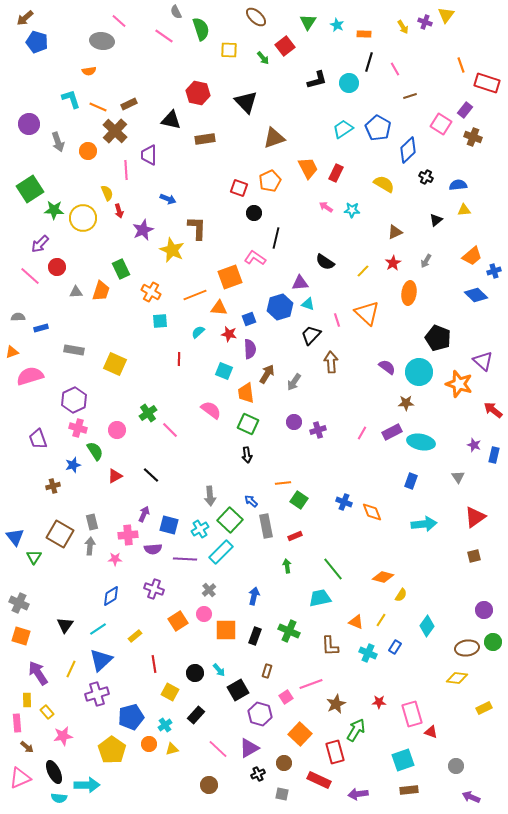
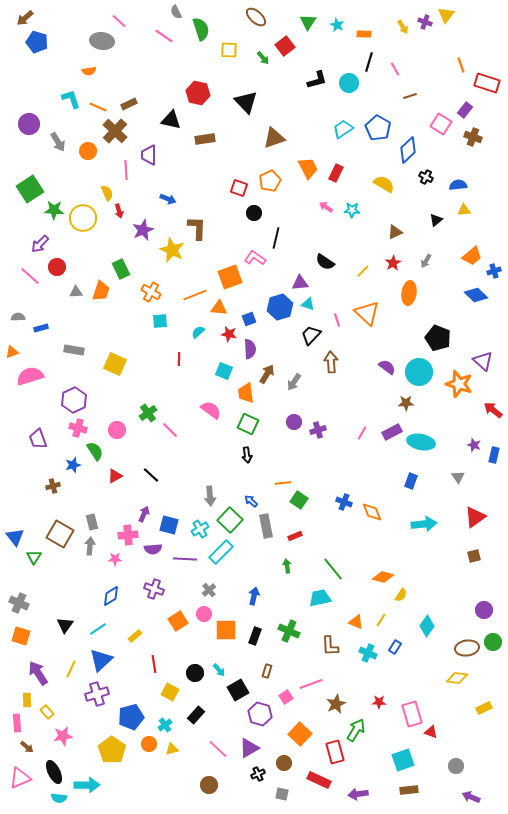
gray arrow at (58, 142): rotated 12 degrees counterclockwise
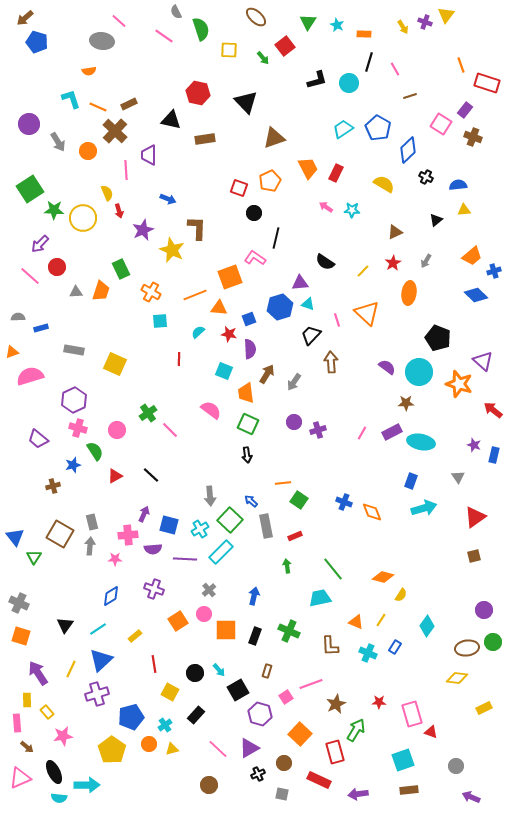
purple trapezoid at (38, 439): rotated 30 degrees counterclockwise
cyan arrow at (424, 524): moved 16 px up; rotated 10 degrees counterclockwise
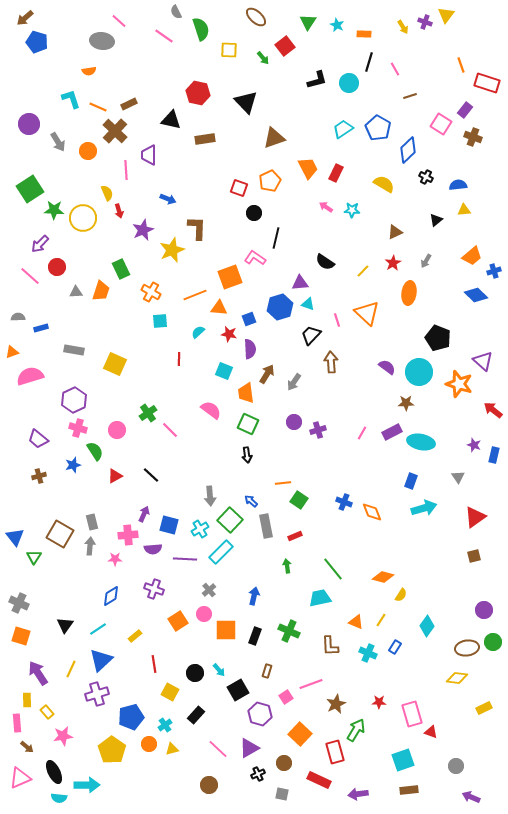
yellow star at (172, 250): rotated 25 degrees clockwise
brown cross at (53, 486): moved 14 px left, 10 px up
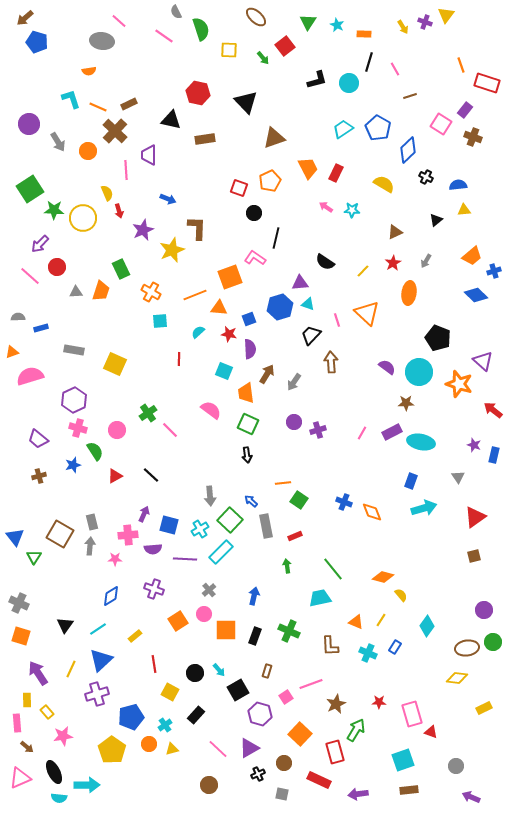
yellow semicircle at (401, 595): rotated 72 degrees counterclockwise
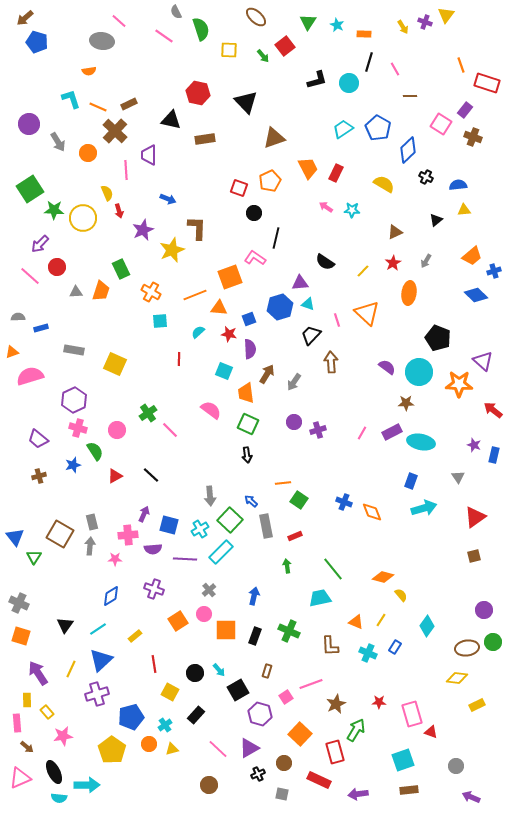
green arrow at (263, 58): moved 2 px up
brown line at (410, 96): rotated 16 degrees clockwise
orange circle at (88, 151): moved 2 px down
orange star at (459, 384): rotated 16 degrees counterclockwise
yellow rectangle at (484, 708): moved 7 px left, 3 px up
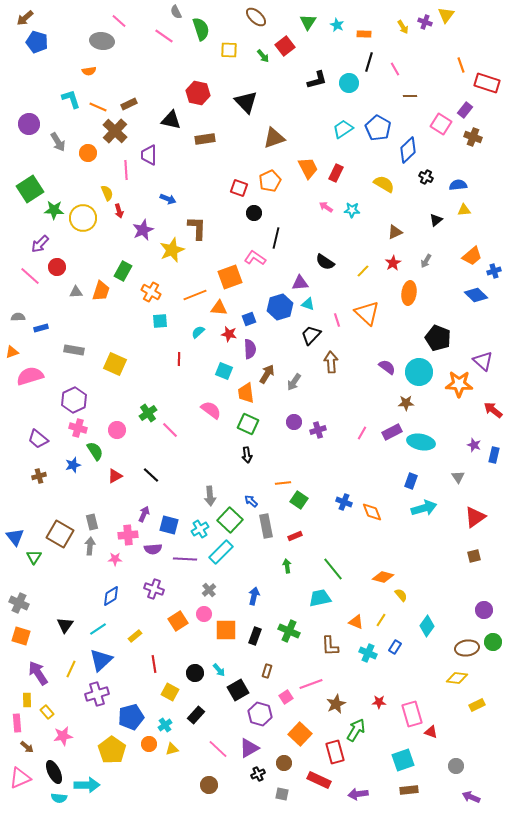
green rectangle at (121, 269): moved 2 px right, 2 px down; rotated 54 degrees clockwise
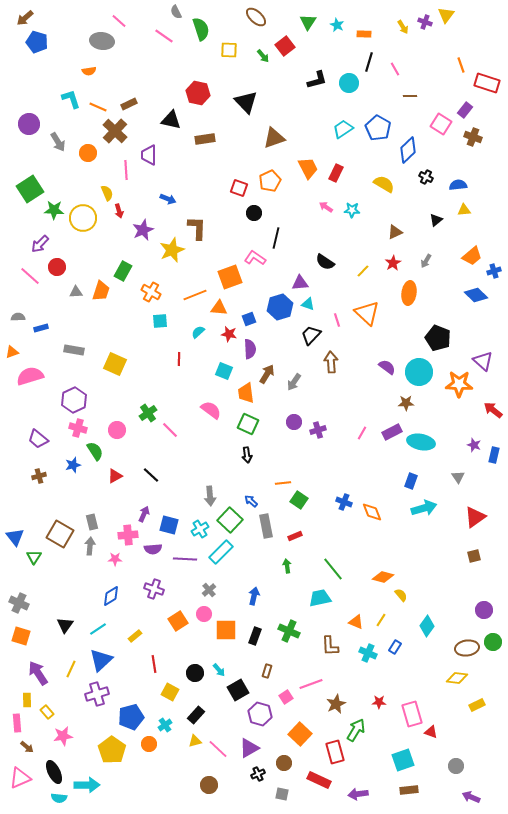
yellow triangle at (172, 749): moved 23 px right, 8 px up
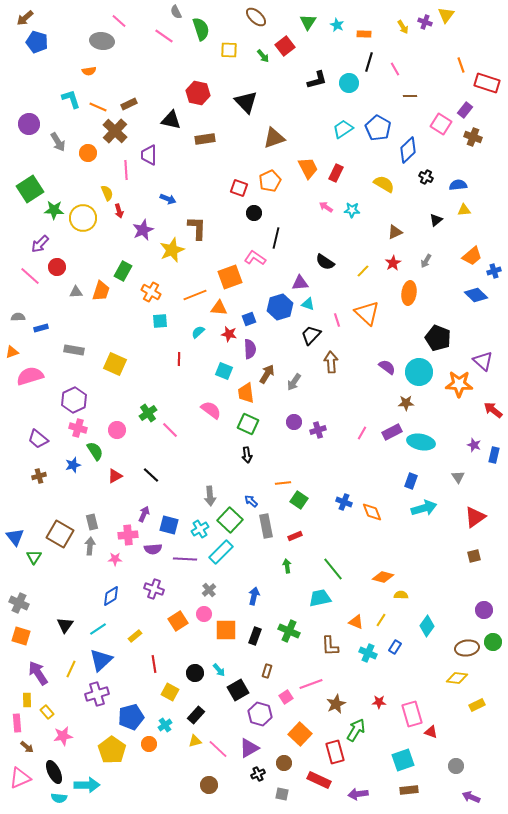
yellow semicircle at (401, 595): rotated 48 degrees counterclockwise
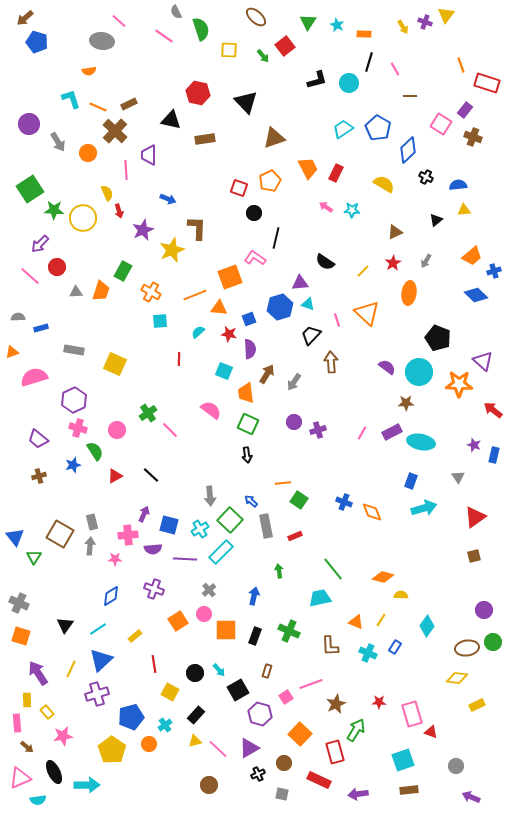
pink semicircle at (30, 376): moved 4 px right, 1 px down
green arrow at (287, 566): moved 8 px left, 5 px down
cyan semicircle at (59, 798): moved 21 px left, 2 px down; rotated 14 degrees counterclockwise
